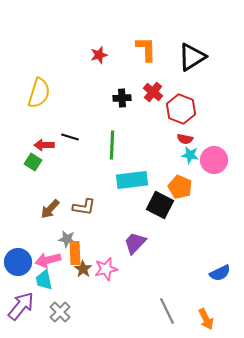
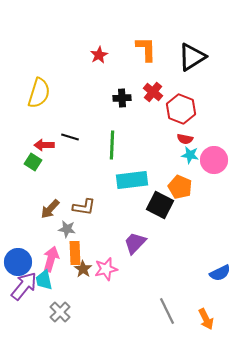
red star: rotated 12 degrees counterclockwise
gray star: moved 10 px up
pink arrow: moved 3 px right, 1 px up; rotated 120 degrees clockwise
purple arrow: moved 3 px right, 20 px up
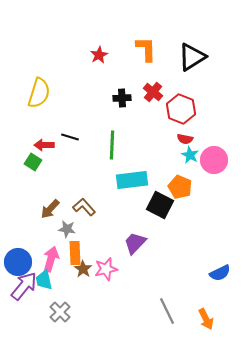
cyan star: rotated 18 degrees clockwise
brown L-shape: rotated 140 degrees counterclockwise
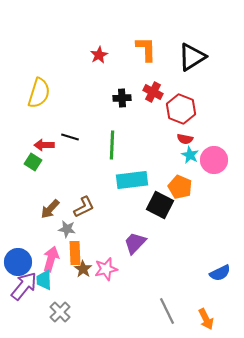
red cross: rotated 12 degrees counterclockwise
brown L-shape: rotated 105 degrees clockwise
cyan trapezoid: rotated 10 degrees clockwise
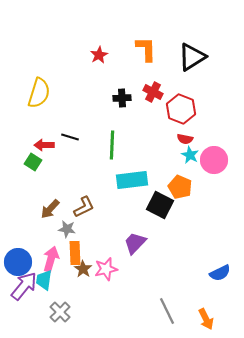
cyan trapezoid: rotated 10 degrees clockwise
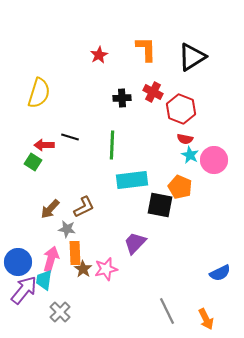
black square: rotated 16 degrees counterclockwise
purple arrow: moved 4 px down
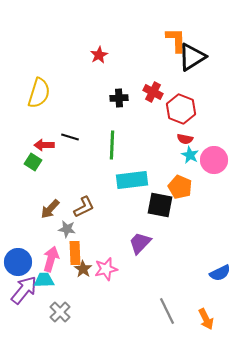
orange L-shape: moved 30 px right, 9 px up
black cross: moved 3 px left
purple trapezoid: moved 5 px right
cyan trapezoid: rotated 80 degrees clockwise
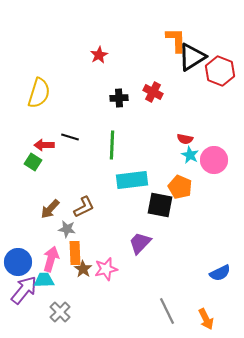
red hexagon: moved 39 px right, 38 px up
